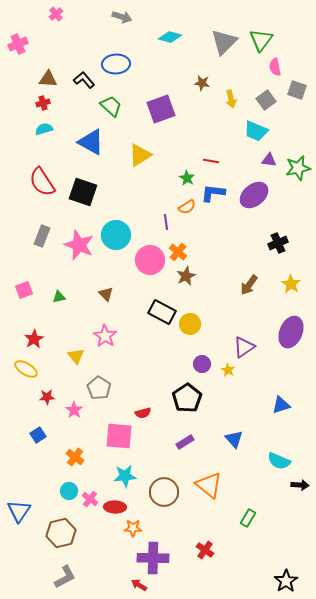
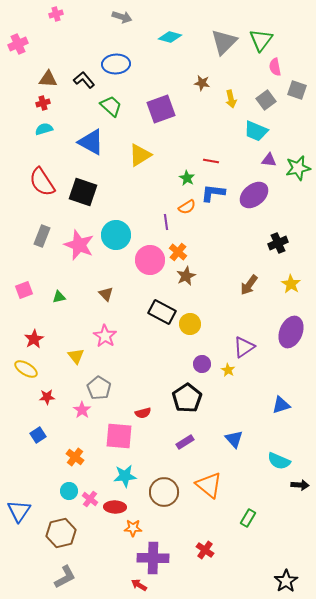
pink cross at (56, 14): rotated 24 degrees clockwise
pink star at (74, 410): moved 8 px right
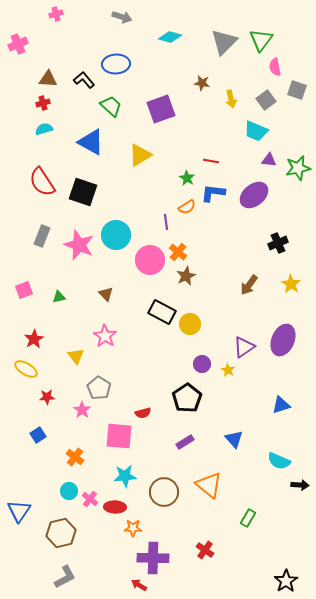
purple ellipse at (291, 332): moved 8 px left, 8 px down
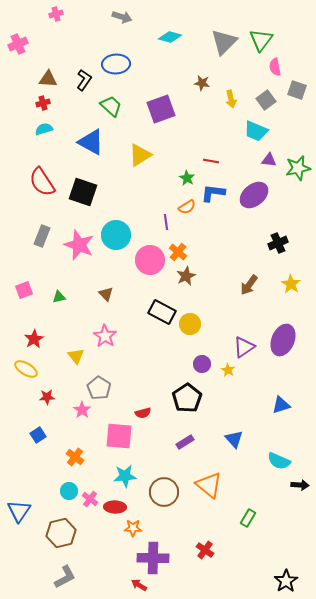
black L-shape at (84, 80): rotated 75 degrees clockwise
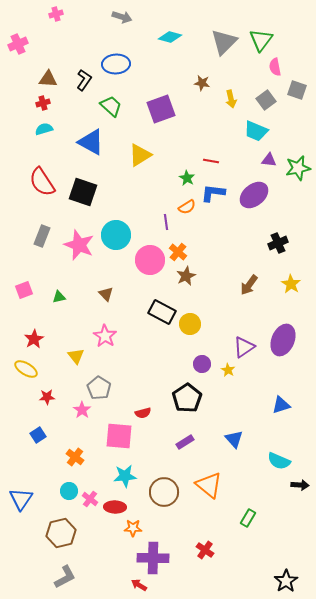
blue triangle at (19, 511): moved 2 px right, 12 px up
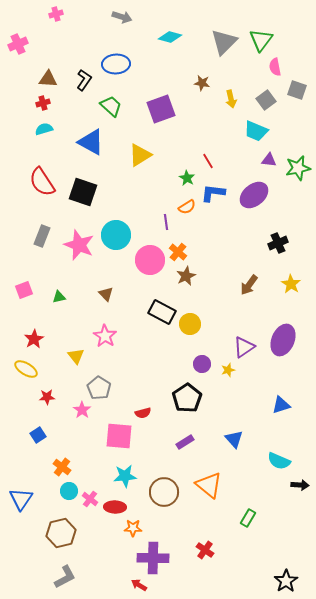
red line at (211, 161): moved 3 px left; rotated 49 degrees clockwise
yellow star at (228, 370): rotated 24 degrees clockwise
orange cross at (75, 457): moved 13 px left, 10 px down
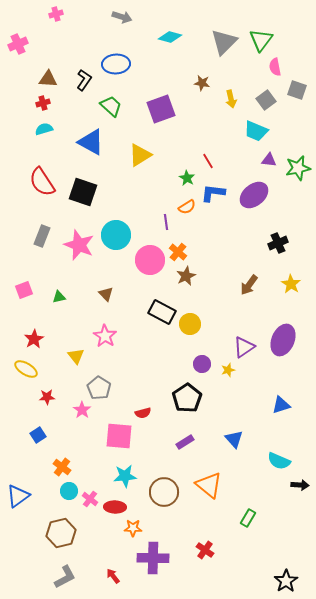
blue triangle at (21, 499): moved 3 px left, 3 px up; rotated 20 degrees clockwise
red arrow at (139, 585): moved 26 px left, 9 px up; rotated 21 degrees clockwise
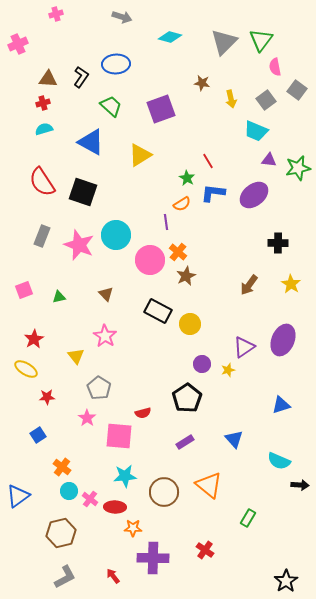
black L-shape at (84, 80): moved 3 px left, 3 px up
gray square at (297, 90): rotated 18 degrees clockwise
orange semicircle at (187, 207): moved 5 px left, 3 px up
black cross at (278, 243): rotated 24 degrees clockwise
black rectangle at (162, 312): moved 4 px left, 1 px up
pink star at (82, 410): moved 5 px right, 8 px down
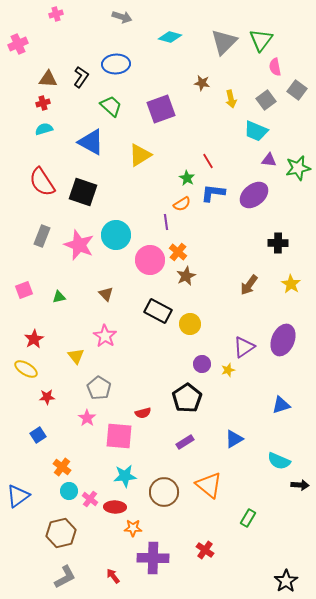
blue triangle at (234, 439): rotated 42 degrees clockwise
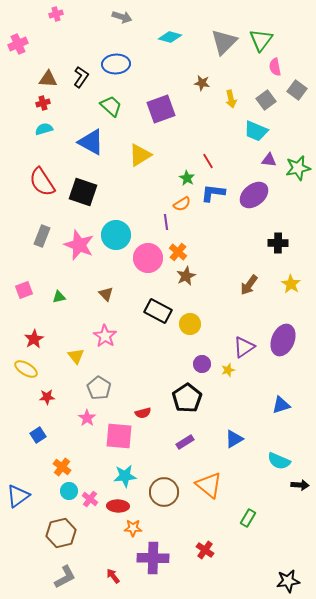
pink circle at (150, 260): moved 2 px left, 2 px up
red ellipse at (115, 507): moved 3 px right, 1 px up
black star at (286, 581): moved 2 px right; rotated 25 degrees clockwise
